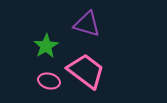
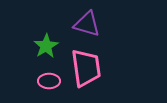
pink trapezoid: moved 3 px up; rotated 45 degrees clockwise
pink ellipse: rotated 15 degrees counterclockwise
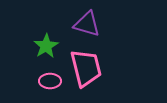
pink trapezoid: rotated 6 degrees counterclockwise
pink ellipse: moved 1 px right
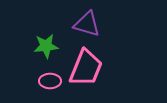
green star: rotated 25 degrees clockwise
pink trapezoid: rotated 36 degrees clockwise
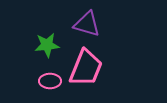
green star: moved 1 px right, 1 px up
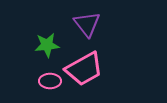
purple triangle: rotated 36 degrees clockwise
pink trapezoid: moved 2 px left, 1 px down; rotated 39 degrees clockwise
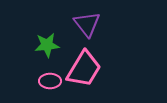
pink trapezoid: rotated 30 degrees counterclockwise
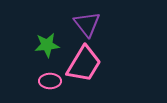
pink trapezoid: moved 5 px up
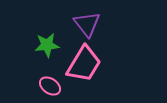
pink ellipse: moved 5 px down; rotated 35 degrees clockwise
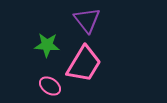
purple triangle: moved 4 px up
green star: rotated 10 degrees clockwise
